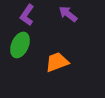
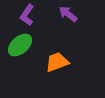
green ellipse: rotated 25 degrees clockwise
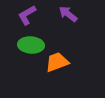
purple L-shape: rotated 25 degrees clockwise
green ellipse: moved 11 px right; rotated 45 degrees clockwise
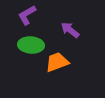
purple arrow: moved 2 px right, 16 px down
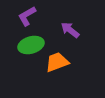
purple L-shape: moved 1 px down
green ellipse: rotated 20 degrees counterclockwise
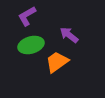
purple arrow: moved 1 px left, 5 px down
orange trapezoid: rotated 15 degrees counterclockwise
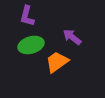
purple L-shape: rotated 45 degrees counterclockwise
purple arrow: moved 3 px right, 2 px down
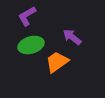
purple L-shape: rotated 45 degrees clockwise
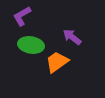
purple L-shape: moved 5 px left
green ellipse: rotated 25 degrees clockwise
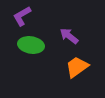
purple arrow: moved 3 px left, 1 px up
orange trapezoid: moved 20 px right, 5 px down
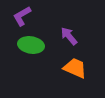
purple arrow: rotated 12 degrees clockwise
orange trapezoid: moved 2 px left, 1 px down; rotated 60 degrees clockwise
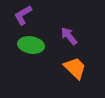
purple L-shape: moved 1 px right, 1 px up
orange trapezoid: rotated 20 degrees clockwise
